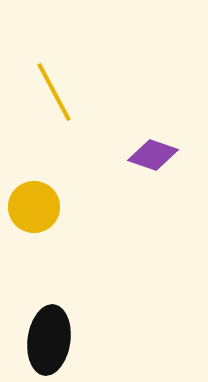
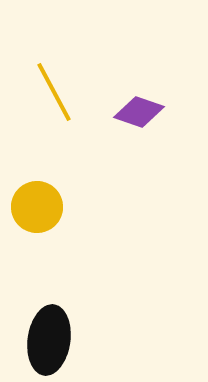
purple diamond: moved 14 px left, 43 px up
yellow circle: moved 3 px right
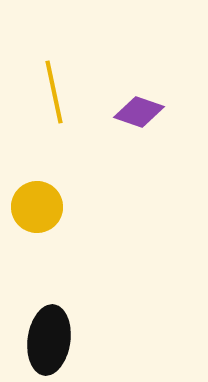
yellow line: rotated 16 degrees clockwise
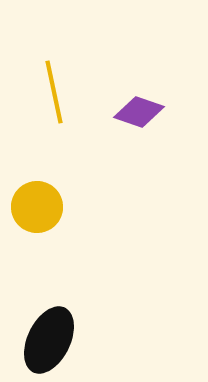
black ellipse: rotated 18 degrees clockwise
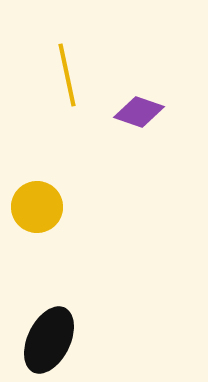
yellow line: moved 13 px right, 17 px up
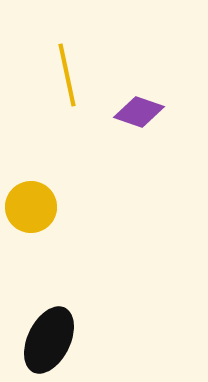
yellow circle: moved 6 px left
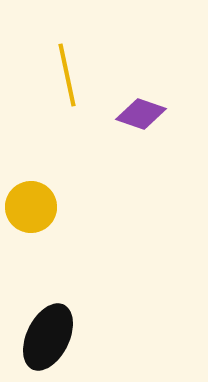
purple diamond: moved 2 px right, 2 px down
black ellipse: moved 1 px left, 3 px up
